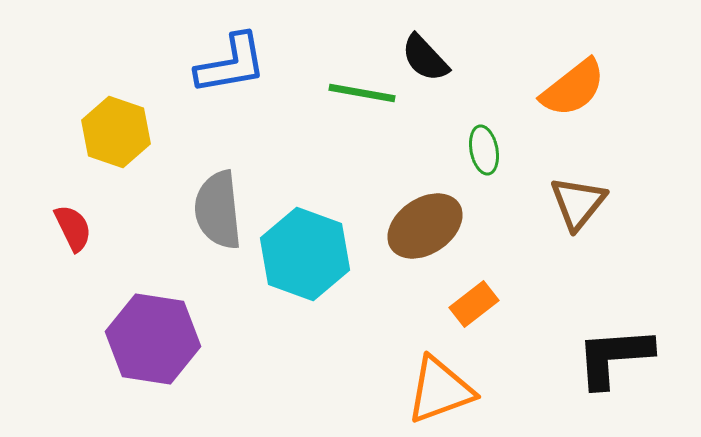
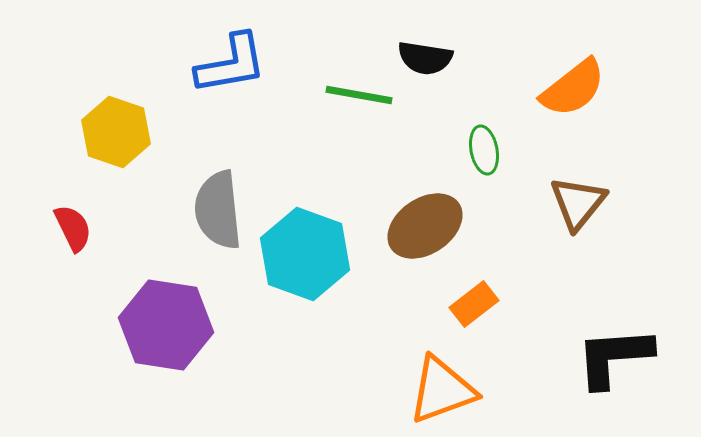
black semicircle: rotated 38 degrees counterclockwise
green line: moved 3 px left, 2 px down
purple hexagon: moved 13 px right, 14 px up
orange triangle: moved 2 px right
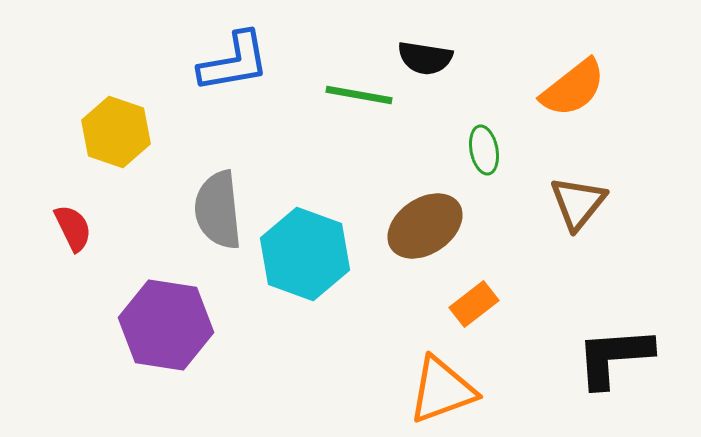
blue L-shape: moved 3 px right, 2 px up
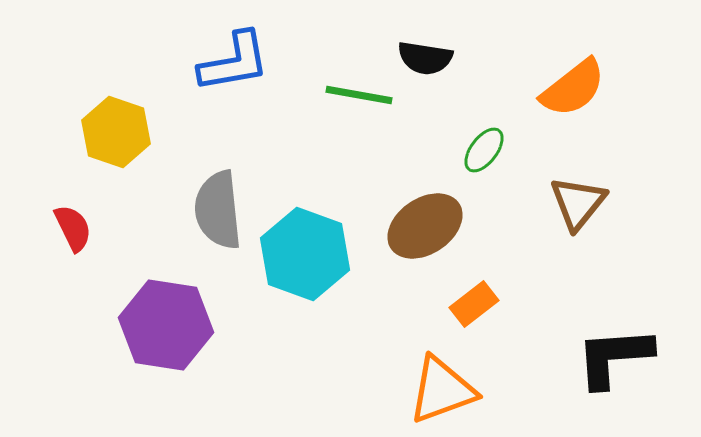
green ellipse: rotated 48 degrees clockwise
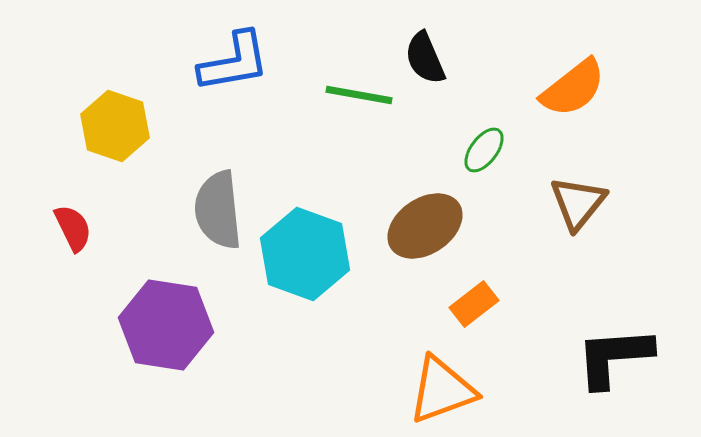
black semicircle: rotated 58 degrees clockwise
yellow hexagon: moved 1 px left, 6 px up
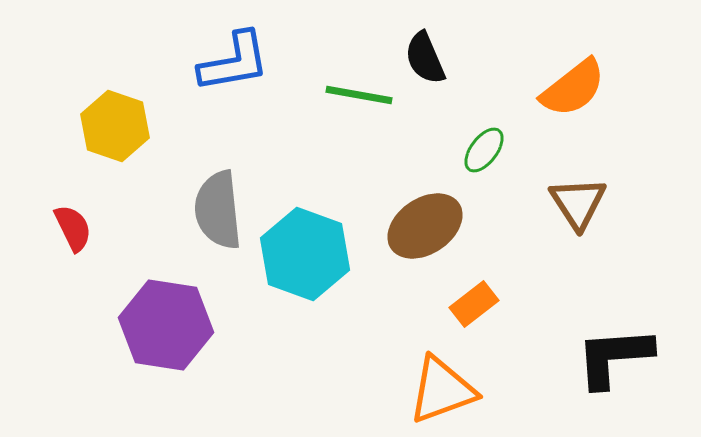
brown triangle: rotated 12 degrees counterclockwise
